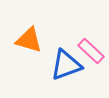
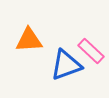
orange triangle: rotated 20 degrees counterclockwise
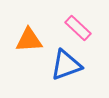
pink rectangle: moved 13 px left, 23 px up
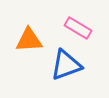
pink rectangle: rotated 12 degrees counterclockwise
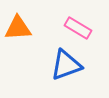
orange triangle: moved 11 px left, 12 px up
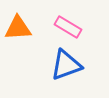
pink rectangle: moved 10 px left, 1 px up
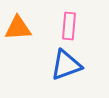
pink rectangle: moved 1 px right, 1 px up; rotated 64 degrees clockwise
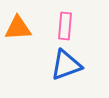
pink rectangle: moved 4 px left
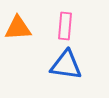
blue triangle: rotated 28 degrees clockwise
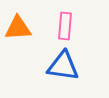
blue triangle: moved 3 px left, 1 px down
